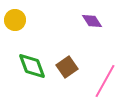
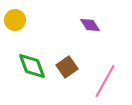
purple diamond: moved 2 px left, 4 px down
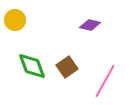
purple diamond: rotated 45 degrees counterclockwise
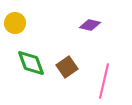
yellow circle: moved 3 px down
green diamond: moved 1 px left, 3 px up
pink line: moved 1 px left; rotated 16 degrees counterclockwise
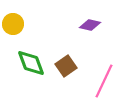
yellow circle: moved 2 px left, 1 px down
brown square: moved 1 px left, 1 px up
pink line: rotated 12 degrees clockwise
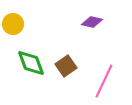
purple diamond: moved 2 px right, 3 px up
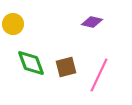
brown square: moved 1 px down; rotated 20 degrees clockwise
pink line: moved 5 px left, 6 px up
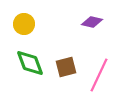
yellow circle: moved 11 px right
green diamond: moved 1 px left
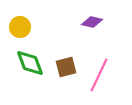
yellow circle: moved 4 px left, 3 px down
